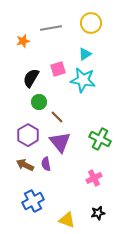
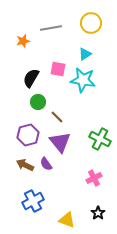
pink square: rotated 28 degrees clockwise
green circle: moved 1 px left
purple hexagon: rotated 15 degrees clockwise
purple semicircle: rotated 24 degrees counterclockwise
black star: rotated 24 degrees counterclockwise
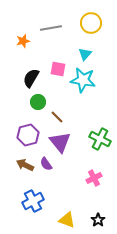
cyan triangle: rotated 16 degrees counterclockwise
black star: moved 7 px down
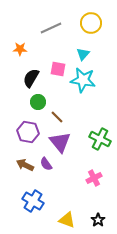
gray line: rotated 15 degrees counterclockwise
orange star: moved 3 px left, 8 px down; rotated 16 degrees clockwise
cyan triangle: moved 2 px left
purple hexagon: moved 3 px up; rotated 25 degrees clockwise
blue cross: rotated 30 degrees counterclockwise
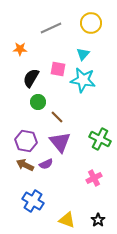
purple hexagon: moved 2 px left, 9 px down
purple semicircle: rotated 80 degrees counterclockwise
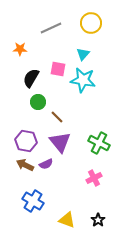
green cross: moved 1 px left, 4 px down
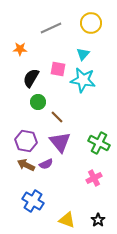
brown arrow: moved 1 px right
